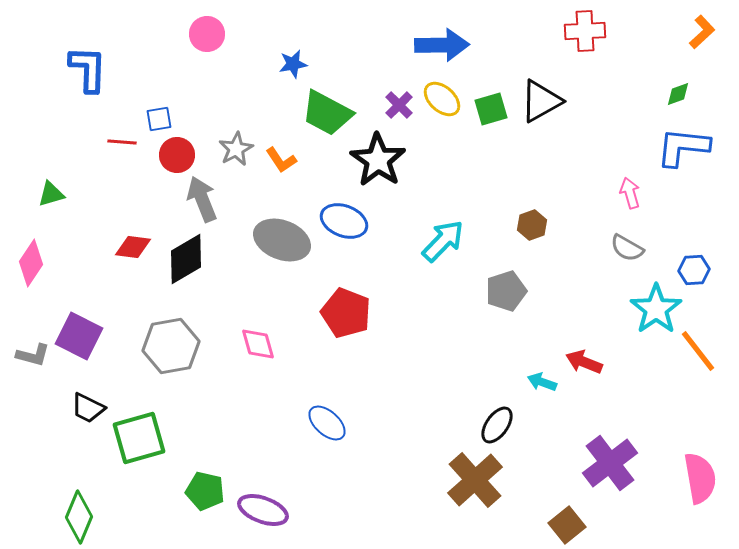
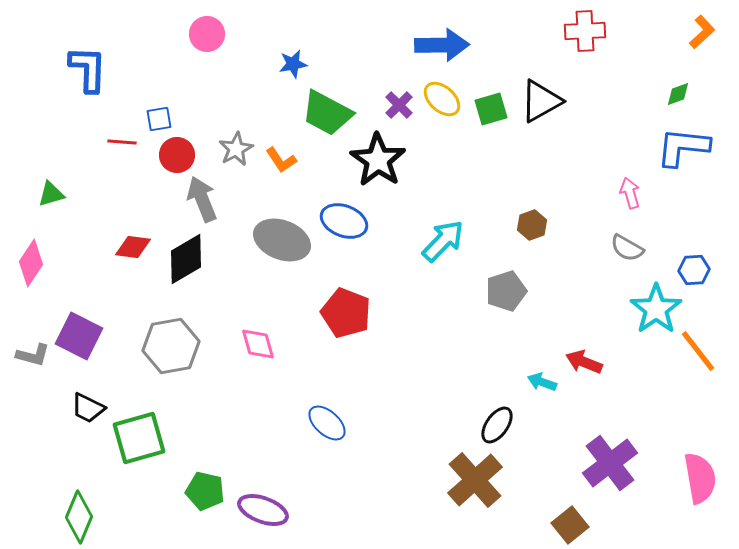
brown square at (567, 525): moved 3 px right
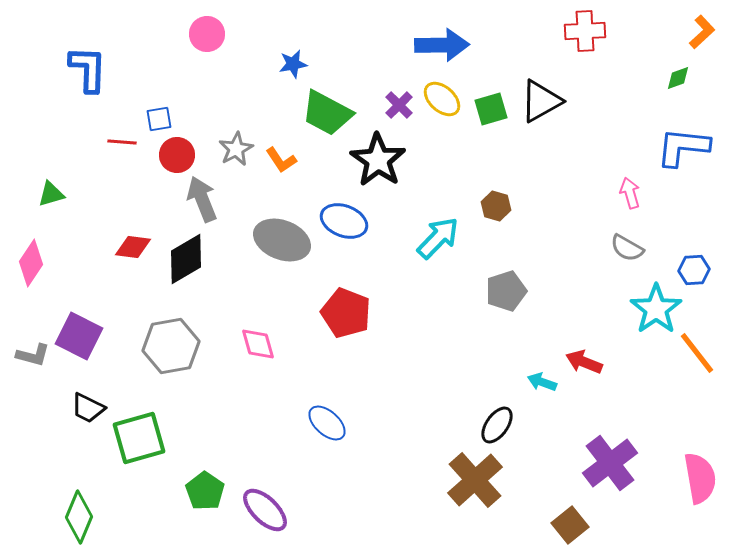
green diamond at (678, 94): moved 16 px up
brown hexagon at (532, 225): moved 36 px left, 19 px up; rotated 24 degrees counterclockwise
cyan arrow at (443, 241): moved 5 px left, 3 px up
orange line at (698, 351): moved 1 px left, 2 px down
green pentagon at (205, 491): rotated 21 degrees clockwise
purple ellipse at (263, 510): moved 2 px right; rotated 24 degrees clockwise
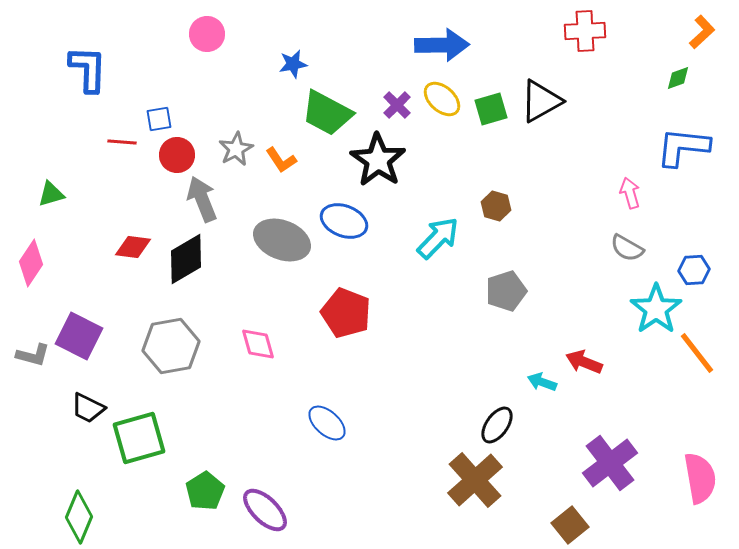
purple cross at (399, 105): moved 2 px left
green pentagon at (205, 491): rotated 6 degrees clockwise
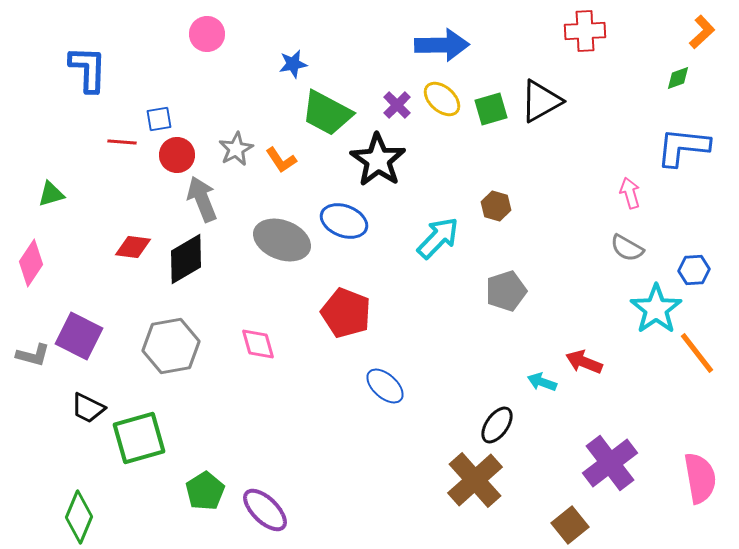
blue ellipse at (327, 423): moved 58 px right, 37 px up
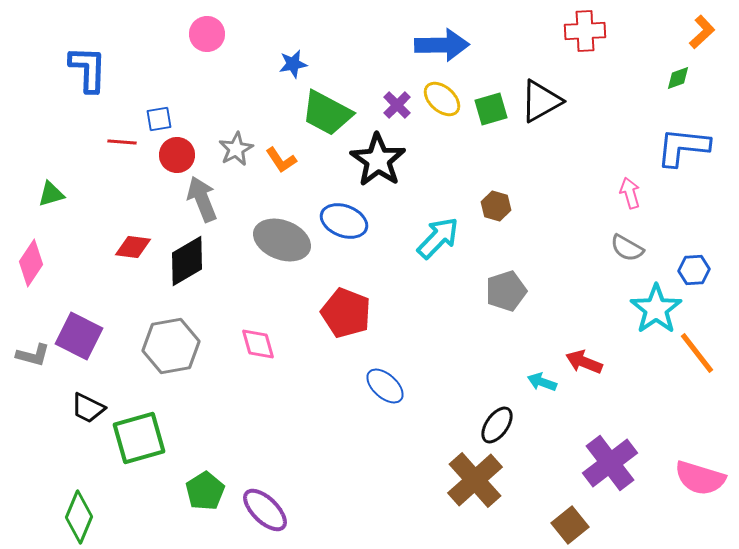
black diamond at (186, 259): moved 1 px right, 2 px down
pink semicircle at (700, 478): rotated 117 degrees clockwise
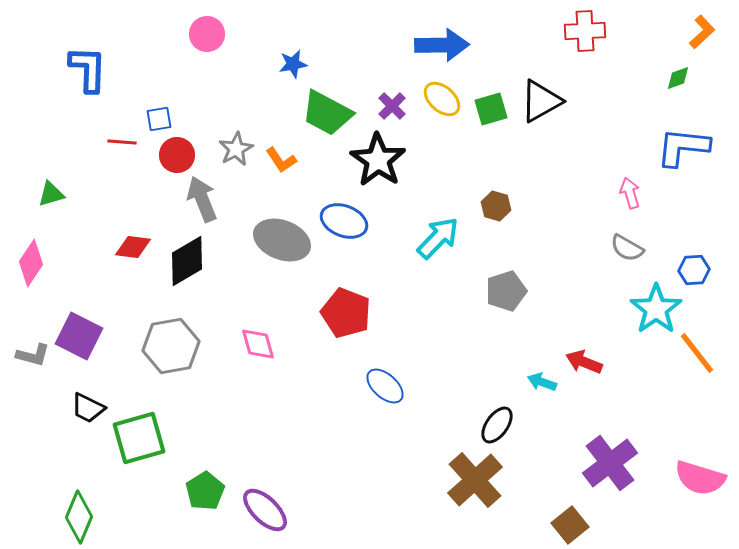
purple cross at (397, 105): moved 5 px left, 1 px down
